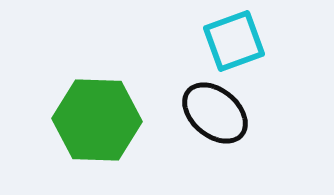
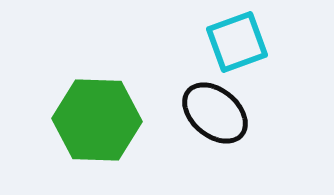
cyan square: moved 3 px right, 1 px down
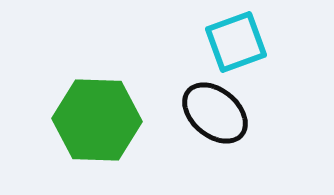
cyan square: moved 1 px left
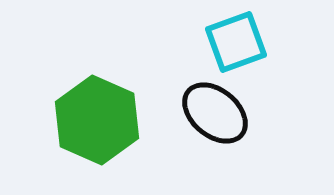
green hexagon: rotated 22 degrees clockwise
